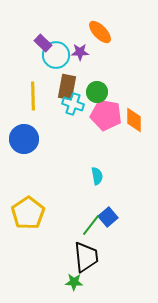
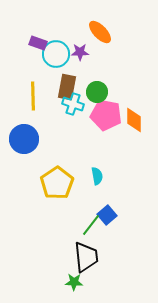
purple rectangle: moved 5 px left; rotated 24 degrees counterclockwise
cyan circle: moved 1 px up
yellow pentagon: moved 29 px right, 30 px up
blue square: moved 1 px left, 2 px up
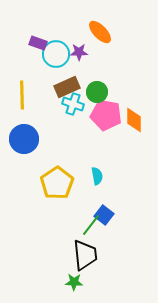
purple star: moved 1 px left
brown rectangle: rotated 55 degrees clockwise
yellow line: moved 11 px left, 1 px up
blue square: moved 3 px left; rotated 12 degrees counterclockwise
black trapezoid: moved 1 px left, 2 px up
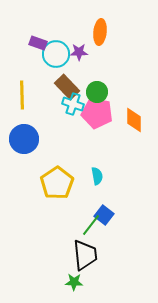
orange ellipse: rotated 50 degrees clockwise
brown rectangle: rotated 70 degrees clockwise
pink pentagon: moved 9 px left, 2 px up
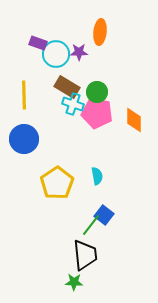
brown rectangle: rotated 15 degrees counterclockwise
yellow line: moved 2 px right
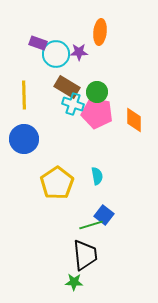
green line: rotated 35 degrees clockwise
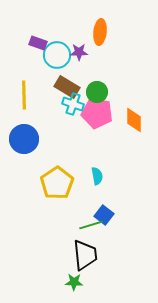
cyan circle: moved 1 px right, 1 px down
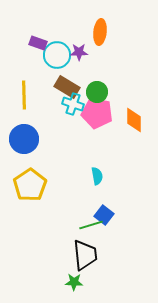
yellow pentagon: moved 27 px left, 2 px down
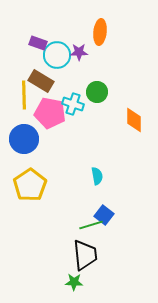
brown rectangle: moved 26 px left, 6 px up
pink pentagon: moved 47 px left
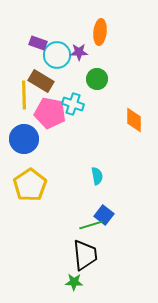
green circle: moved 13 px up
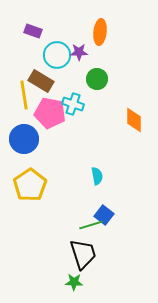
purple rectangle: moved 5 px left, 12 px up
yellow line: rotated 8 degrees counterclockwise
black trapezoid: moved 2 px left, 1 px up; rotated 12 degrees counterclockwise
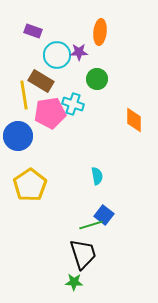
pink pentagon: rotated 20 degrees counterclockwise
blue circle: moved 6 px left, 3 px up
